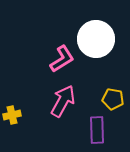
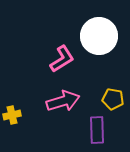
white circle: moved 3 px right, 3 px up
pink arrow: rotated 44 degrees clockwise
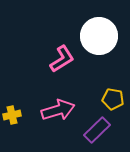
pink arrow: moved 5 px left, 9 px down
purple rectangle: rotated 48 degrees clockwise
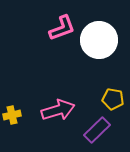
white circle: moved 4 px down
pink L-shape: moved 31 px up; rotated 12 degrees clockwise
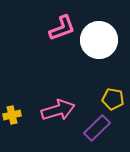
purple rectangle: moved 2 px up
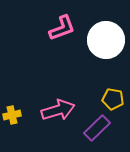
white circle: moved 7 px right
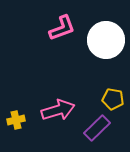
yellow cross: moved 4 px right, 5 px down
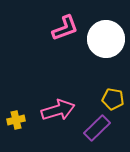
pink L-shape: moved 3 px right
white circle: moved 1 px up
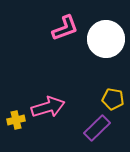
pink arrow: moved 10 px left, 3 px up
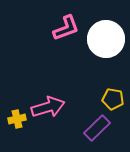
pink L-shape: moved 1 px right
yellow cross: moved 1 px right, 1 px up
